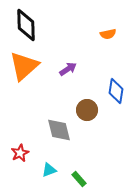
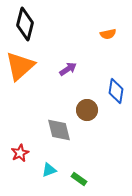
black diamond: moved 1 px left, 1 px up; rotated 16 degrees clockwise
orange triangle: moved 4 px left
green rectangle: rotated 14 degrees counterclockwise
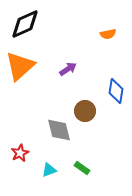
black diamond: rotated 52 degrees clockwise
brown circle: moved 2 px left, 1 px down
green rectangle: moved 3 px right, 11 px up
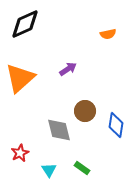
orange triangle: moved 12 px down
blue diamond: moved 34 px down
cyan triangle: rotated 42 degrees counterclockwise
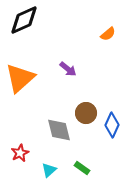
black diamond: moved 1 px left, 4 px up
orange semicircle: rotated 28 degrees counterclockwise
purple arrow: rotated 72 degrees clockwise
brown circle: moved 1 px right, 2 px down
blue diamond: moved 4 px left; rotated 15 degrees clockwise
cyan triangle: rotated 21 degrees clockwise
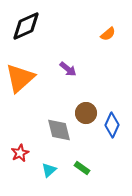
black diamond: moved 2 px right, 6 px down
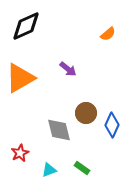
orange triangle: rotated 12 degrees clockwise
cyan triangle: rotated 21 degrees clockwise
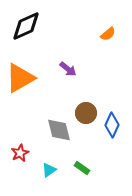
cyan triangle: rotated 14 degrees counterclockwise
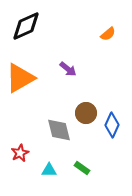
cyan triangle: rotated 35 degrees clockwise
